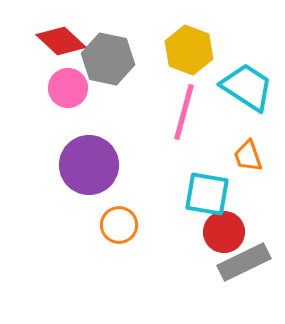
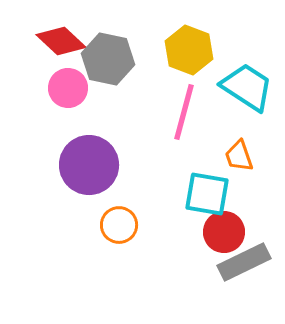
orange trapezoid: moved 9 px left
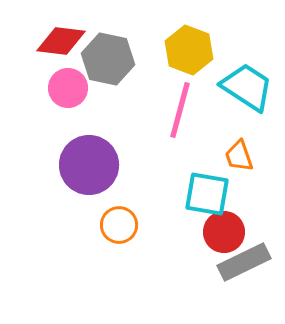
red diamond: rotated 36 degrees counterclockwise
pink line: moved 4 px left, 2 px up
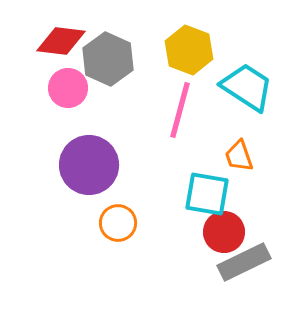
gray hexagon: rotated 12 degrees clockwise
orange circle: moved 1 px left, 2 px up
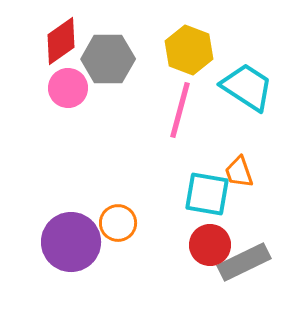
red diamond: rotated 42 degrees counterclockwise
gray hexagon: rotated 24 degrees counterclockwise
orange trapezoid: moved 16 px down
purple circle: moved 18 px left, 77 px down
red circle: moved 14 px left, 13 px down
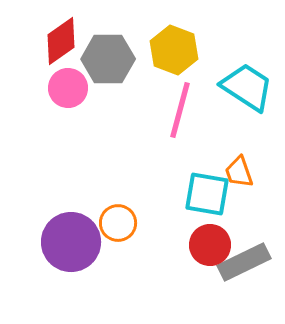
yellow hexagon: moved 15 px left
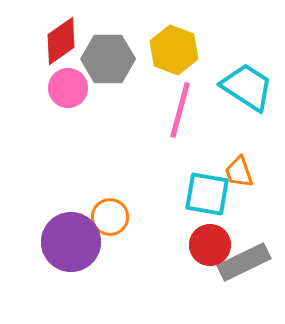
orange circle: moved 8 px left, 6 px up
